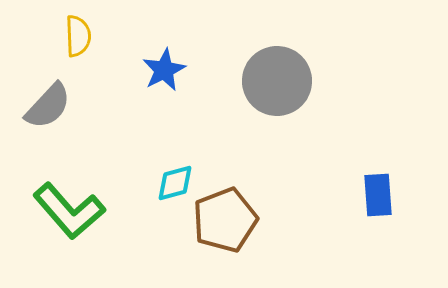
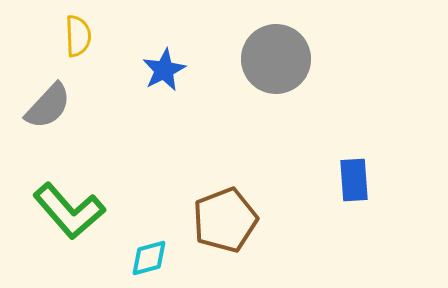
gray circle: moved 1 px left, 22 px up
cyan diamond: moved 26 px left, 75 px down
blue rectangle: moved 24 px left, 15 px up
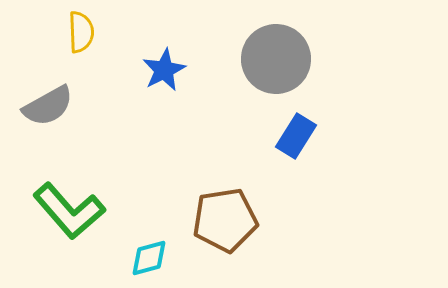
yellow semicircle: moved 3 px right, 4 px up
gray semicircle: rotated 18 degrees clockwise
blue rectangle: moved 58 px left, 44 px up; rotated 36 degrees clockwise
brown pentagon: rotated 12 degrees clockwise
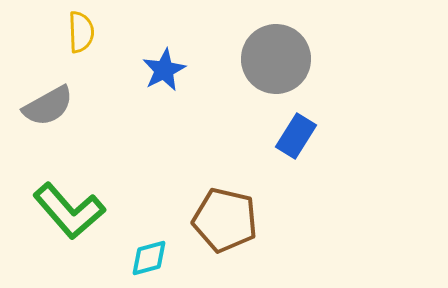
brown pentagon: rotated 22 degrees clockwise
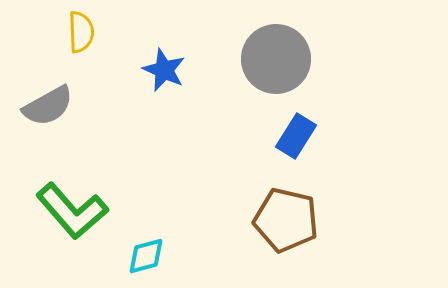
blue star: rotated 21 degrees counterclockwise
green L-shape: moved 3 px right
brown pentagon: moved 61 px right
cyan diamond: moved 3 px left, 2 px up
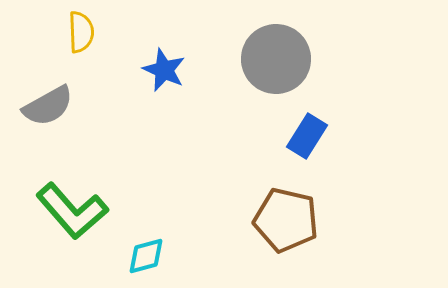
blue rectangle: moved 11 px right
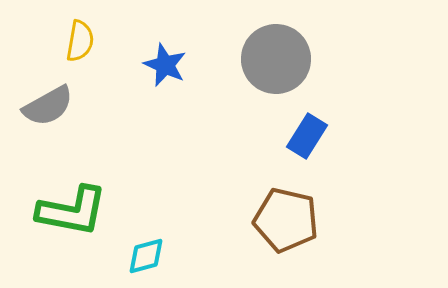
yellow semicircle: moved 1 px left, 9 px down; rotated 12 degrees clockwise
blue star: moved 1 px right, 5 px up
green L-shape: rotated 38 degrees counterclockwise
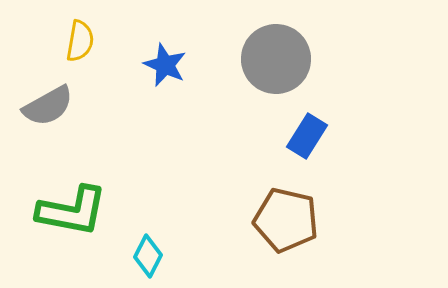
cyan diamond: moved 2 px right; rotated 48 degrees counterclockwise
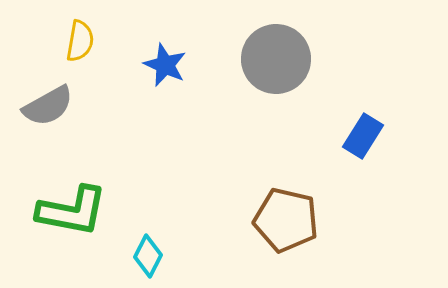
blue rectangle: moved 56 px right
